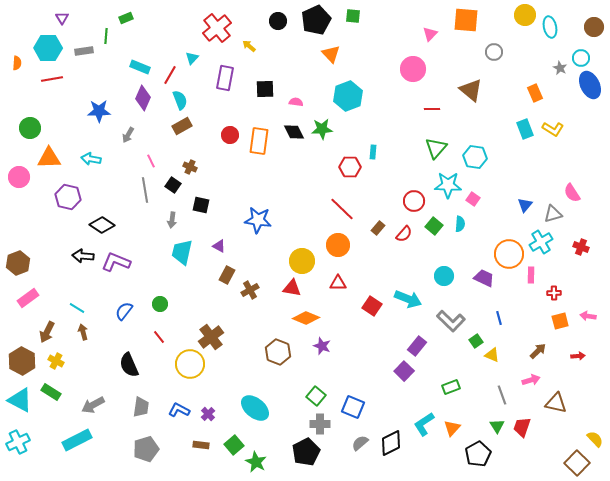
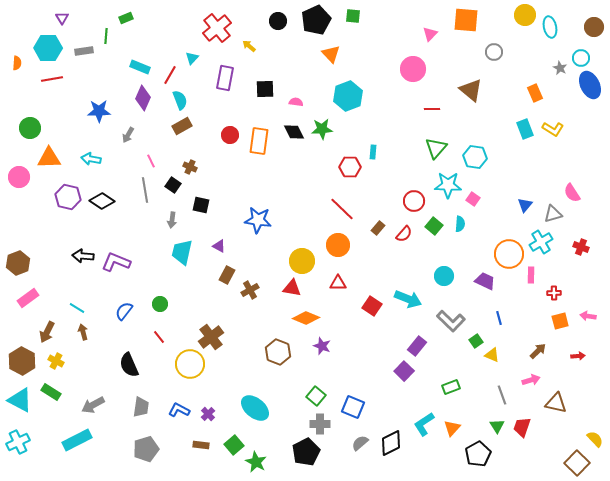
black diamond at (102, 225): moved 24 px up
purple trapezoid at (484, 278): moved 1 px right, 3 px down
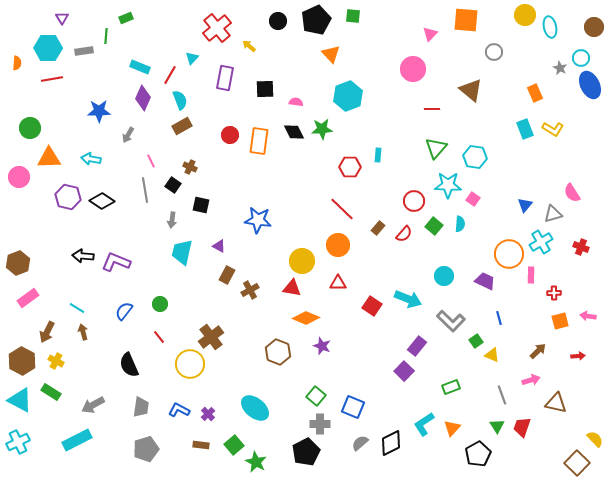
cyan rectangle at (373, 152): moved 5 px right, 3 px down
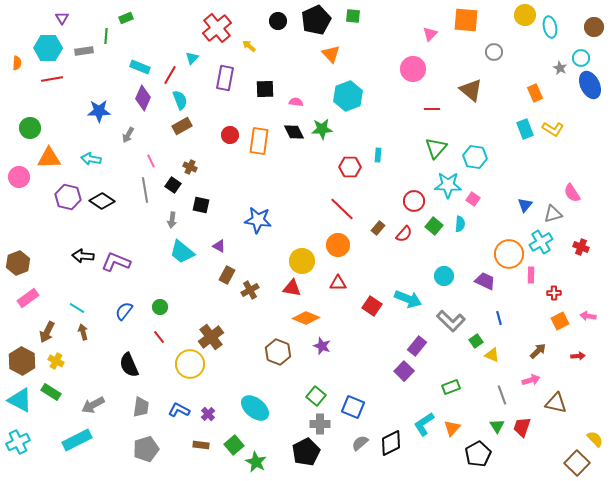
cyan trapezoid at (182, 252): rotated 64 degrees counterclockwise
green circle at (160, 304): moved 3 px down
orange square at (560, 321): rotated 12 degrees counterclockwise
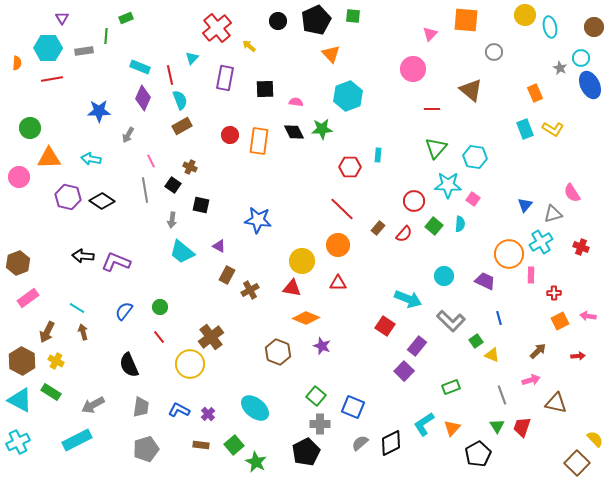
red line at (170, 75): rotated 42 degrees counterclockwise
red square at (372, 306): moved 13 px right, 20 px down
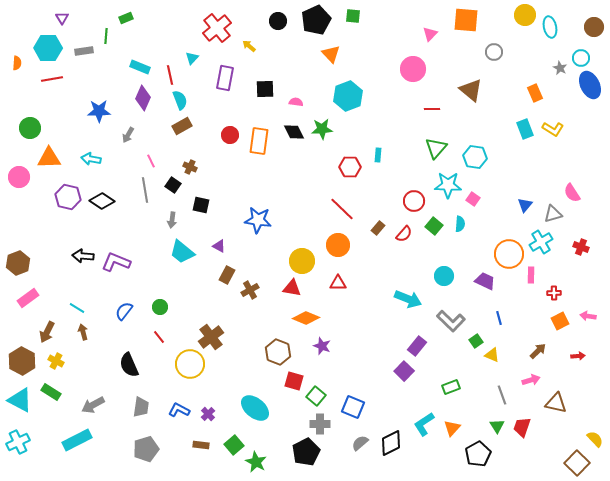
red square at (385, 326): moved 91 px left, 55 px down; rotated 18 degrees counterclockwise
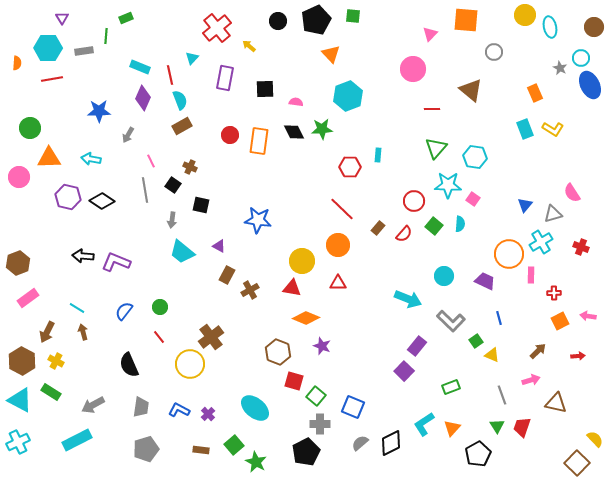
brown rectangle at (201, 445): moved 5 px down
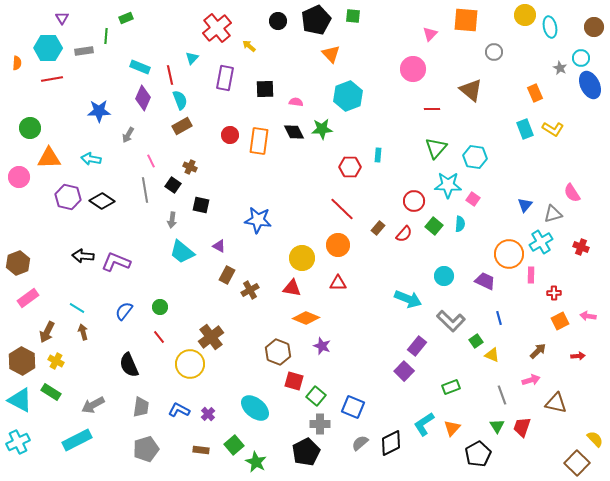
yellow circle at (302, 261): moved 3 px up
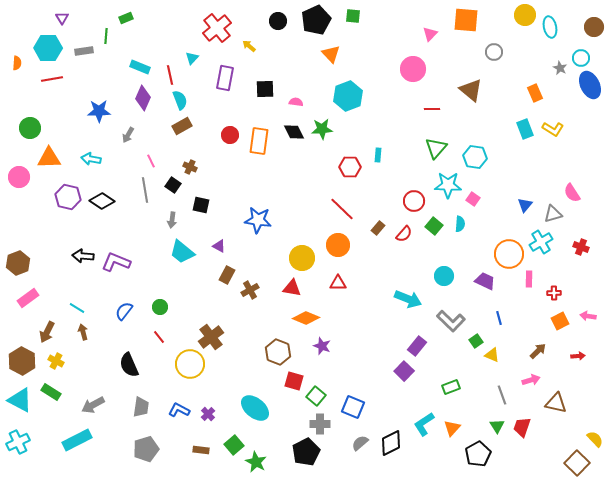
pink rectangle at (531, 275): moved 2 px left, 4 px down
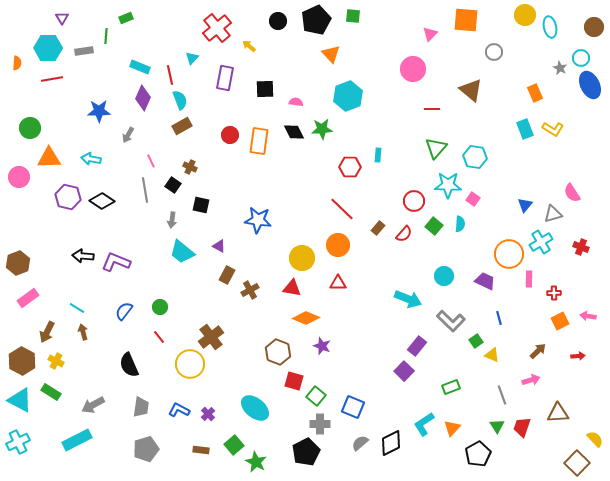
brown triangle at (556, 403): moved 2 px right, 10 px down; rotated 15 degrees counterclockwise
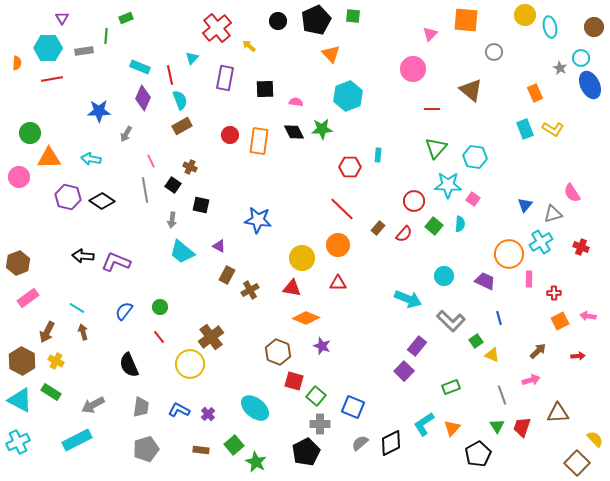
green circle at (30, 128): moved 5 px down
gray arrow at (128, 135): moved 2 px left, 1 px up
